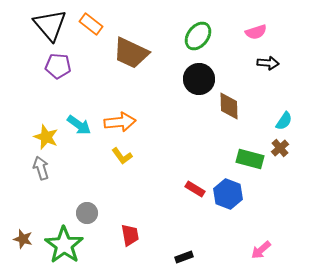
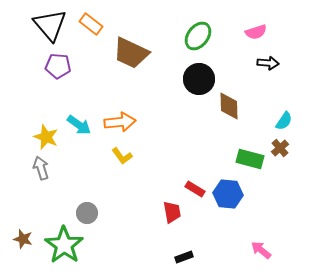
blue hexagon: rotated 16 degrees counterclockwise
red trapezoid: moved 42 px right, 23 px up
pink arrow: rotated 80 degrees clockwise
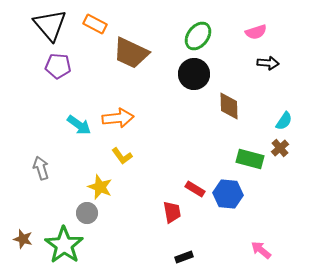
orange rectangle: moved 4 px right; rotated 10 degrees counterclockwise
black circle: moved 5 px left, 5 px up
orange arrow: moved 2 px left, 4 px up
yellow star: moved 54 px right, 50 px down
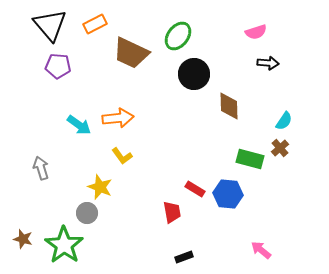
orange rectangle: rotated 55 degrees counterclockwise
green ellipse: moved 20 px left
